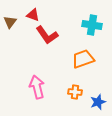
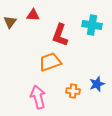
red triangle: rotated 16 degrees counterclockwise
red L-shape: moved 13 px right; rotated 55 degrees clockwise
orange trapezoid: moved 33 px left, 3 px down
pink arrow: moved 1 px right, 10 px down
orange cross: moved 2 px left, 1 px up
blue star: moved 1 px left, 18 px up
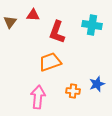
red L-shape: moved 3 px left, 3 px up
pink arrow: rotated 20 degrees clockwise
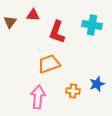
orange trapezoid: moved 1 px left, 2 px down
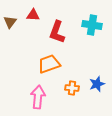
orange cross: moved 1 px left, 3 px up
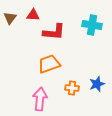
brown triangle: moved 4 px up
red L-shape: moved 3 px left; rotated 105 degrees counterclockwise
pink arrow: moved 2 px right, 2 px down
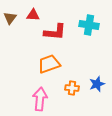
cyan cross: moved 3 px left
red L-shape: moved 1 px right
